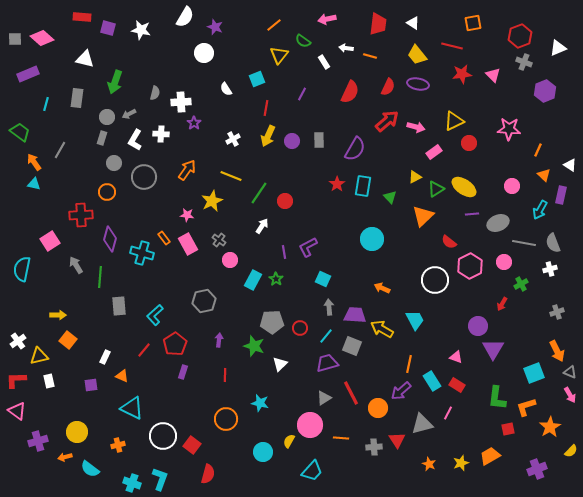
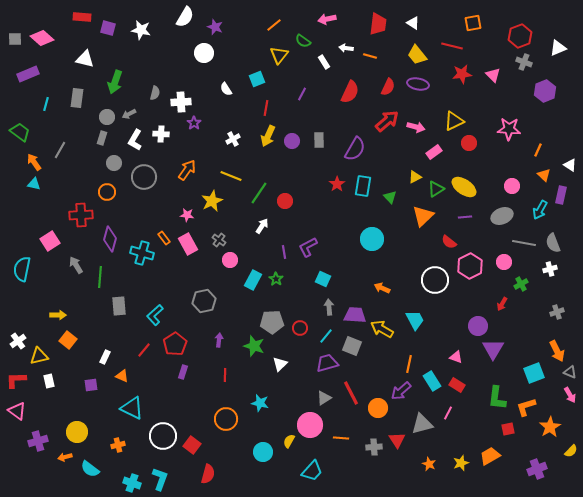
purple line at (472, 214): moved 7 px left, 3 px down
gray ellipse at (498, 223): moved 4 px right, 7 px up
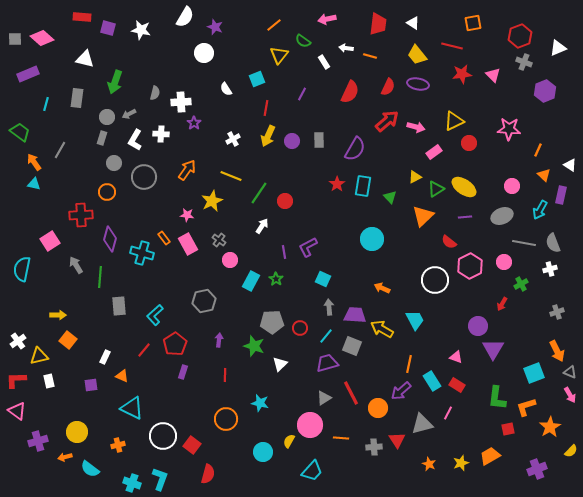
cyan rectangle at (253, 280): moved 2 px left, 1 px down
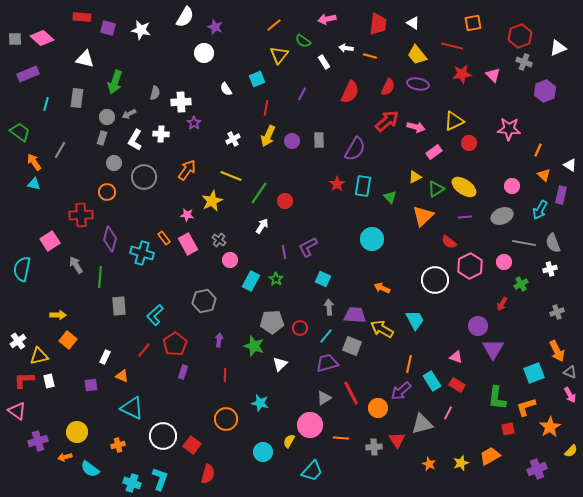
red L-shape at (16, 380): moved 8 px right
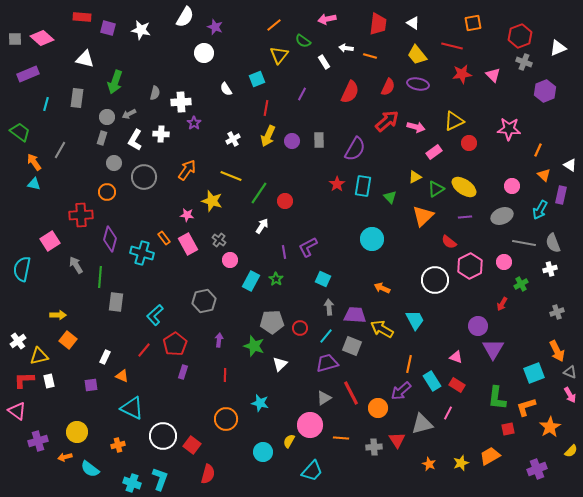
yellow star at (212, 201): rotated 30 degrees counterclockwise
gray rectangle at (119, 306): moved 3 px left, 4 px up; rotated 12 degrees clockwise
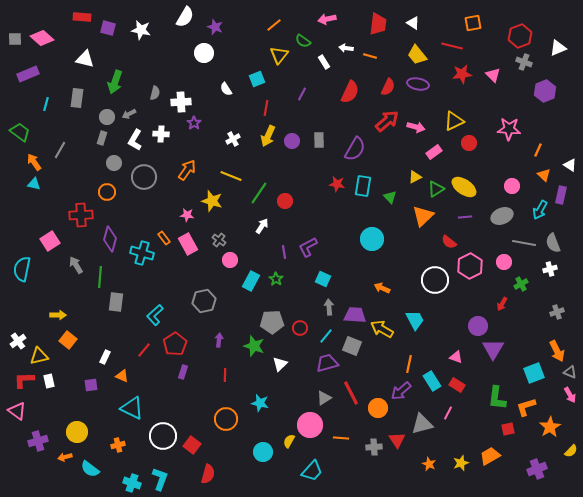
red star at (337, 184): rotated 28 degrees counterclockwise
